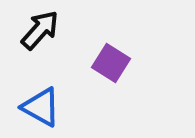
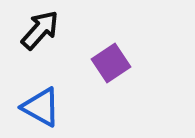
purple square: rotated 24 degrees clockwise
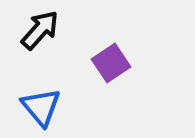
blue triangle: rotated 21 degrees clockwise
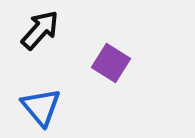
purple square: rotated 24 degrees counterclockwise
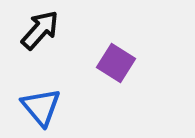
purple square: moved 5 px right
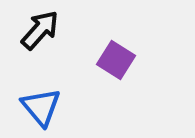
purple square: moved 3 px up
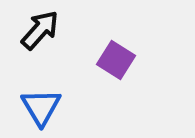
blue triangle: rotated 9 degrees clockwise
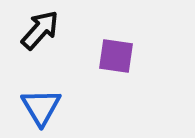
purple square: moved 4 px up; rotated 24 degrees counterclockwise
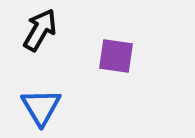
black arrow: rotated 12 degrees counterclockwise
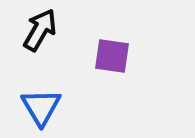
purple square: moved 4 px left
